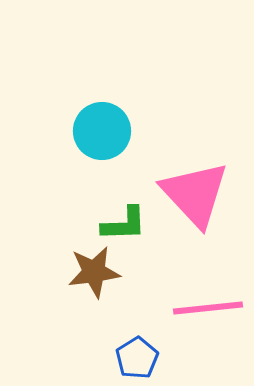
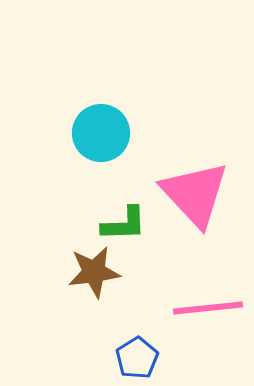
cyan circle: moved 1 px left, 2 px down
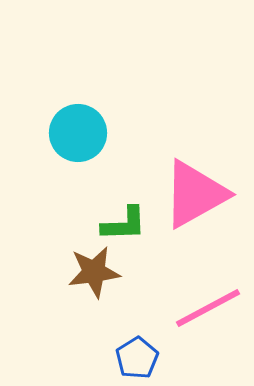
cyan circle: moved 23 px left
pink triangle: rotated 44 degrees clockwise
pink line: rotated 22 degrees counterclockwise
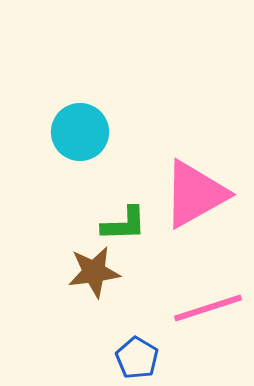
cyan circle: moved 2 px right, 1 px up
pink line: rotated 10 degrees clockwise
blue pentagon: rotated 9 degrees counterclockwise
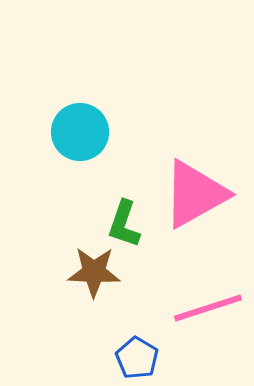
green L-shape: rotated 111 degrees clockwise
brown star: rotated 10 degrees clockwise
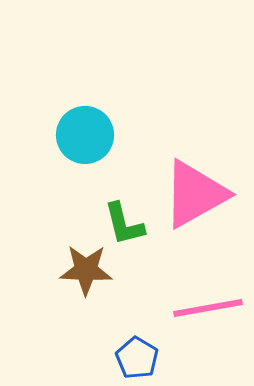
cyan circle: moved 5 px right, 3 px down
green L-shape: rotated 33 degrees counterclockwise
brown star: moved 8 px left, 2 px up
pink line: rotated 8 degrees clockwise
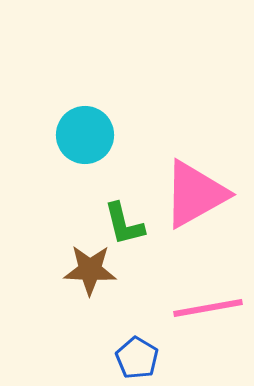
brown star: moved 4 px right
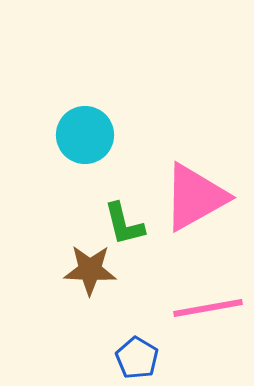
pink triangle: moved 3 px down
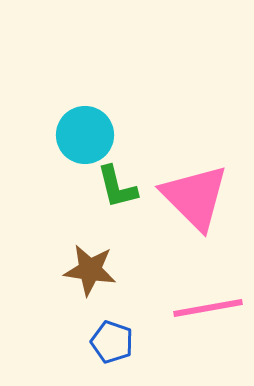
pink triangle: rotated 46 degrees counterclockwise
green L-shape: moved 7 px left, 37 px up
brown star: rotated 6 degrees clockwise
blue pentagon: moved 25 px left, 16 px up; rotated 12 degrees counterclockwise
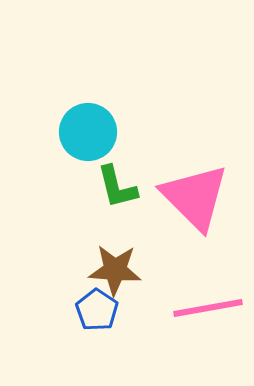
cyan circle: moved 3 px right, 3 px up
brown star: moved 25 px right; rotated 4 degrees counterclockwise
blue pentagon: moved 15 px left, 32 px up; rotated 15 degrees clockwise
